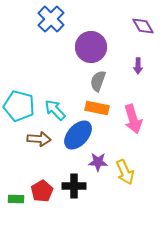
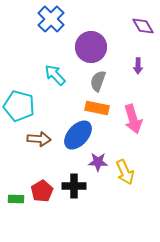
cyan arrow: moved 35 px up
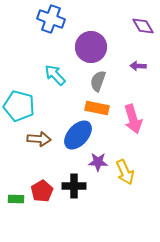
blue cross: rotated 24 degrees counterclockwise
purple arrow: rotated 91 degrees clockwise
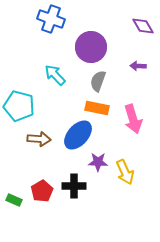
green rectangle: moved 2 px left, 1 px down; rotated 21 degrees clockwise
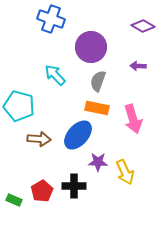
purple diamond: rotated 30 degrees counterclockwise
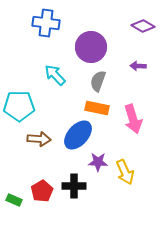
blue cross: moved 5 px left, 4 px down; rotated 12 degrees counterclockwise
cyan pentagon: rotated 16 degrees counterclockwise
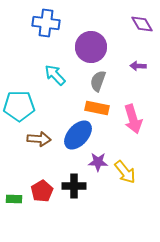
purple diamond: moved 1 px left, 2 px up; rotated 30 degrees clockwise
yellow arrow: rotated 15 degrees counterclockwise
green rectangle: moved 1 px up; rotated 21 degrees counterclockwise
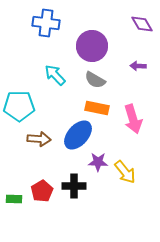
purple circle: moved 1 px right, 1 px up
gray semicircle: moved 3 px left, 1 px up; rotated 80 degrees counterclockwise
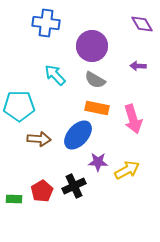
yellow arrow: moved 2 px right, 2 px up; rotated 80 degrees counterclockwise
black cross: rotated 25 degrees counterclockwise
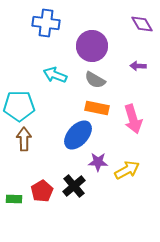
cyan arrow: rotated 25 degrees counterclockwise
brown arrow: moved 15 px left; rotated 95 degrees counterclockwise
black cross: rotated 15 degrees counterclockwise
